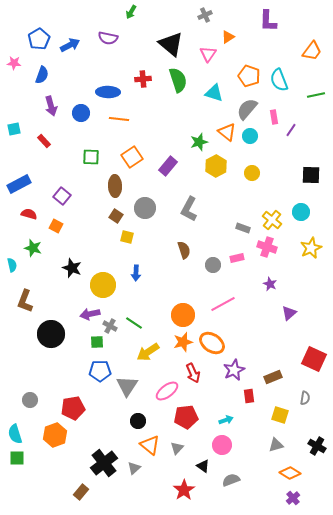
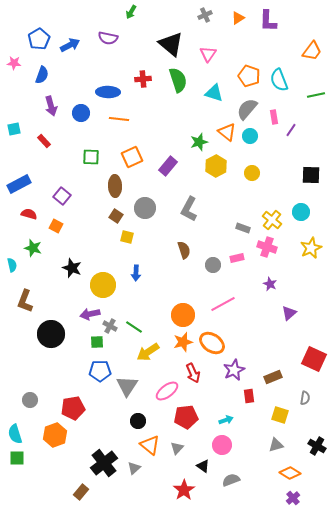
orange triangle at (228, 37): moved 10 px right, 19 px up
orange square at (132, 157): rotated 10 degrees clockwise
green line at (134, 323): moved 4 px down
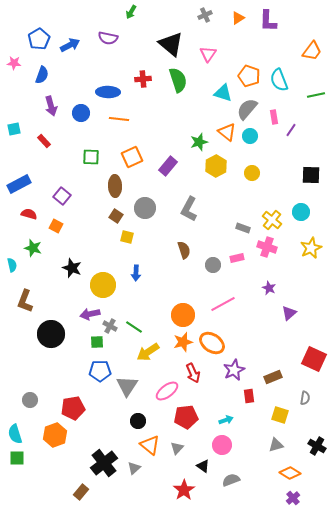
cyan triangle at (214, 93): moved 9 px right
purple star at (270, 284): moved 1 px left, 4 px down
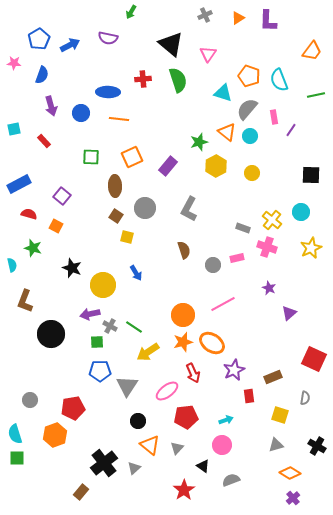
blue arrow at (136, 273): rotated 35 degrees counterclockwise
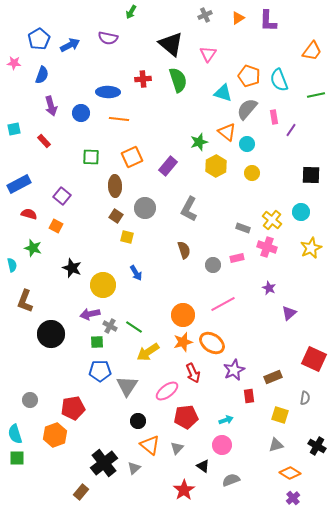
cyan circle at (250, 136): moved 3 px left, 8 px down
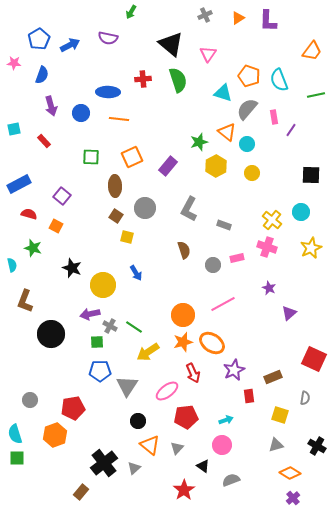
gray rectangle at (243, 228): moved 19 px left, 3 px up
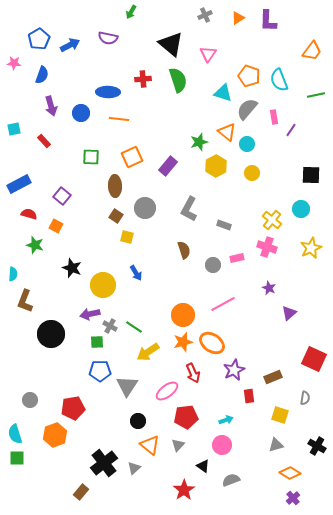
cyan circle at (301, 212): moved 3 px up
green star at (33, 248): moved 2 px right, 3 px up
cyan semicircle at (12, 265): moved 1 px right, 9 px down; rotated 16 degrees clockwise
gray triangle at (177, 448): moved 1 px right, 3 px up
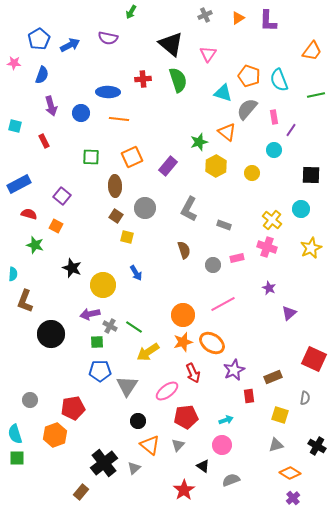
cyan square at (14, 129): moved 1 px right, 3 px up; rotated 24 degrees clockwise
red rectangle at (44, 141): rotated 16 degrees clockwise
cyan circle at (247, 144): moved 27 px right, 6 px down
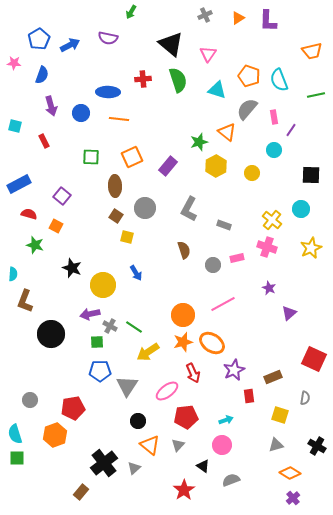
orange trapezoid at (312, 51): rotated 40 degrees clockwise
cyan triangle at (223, 93): moved 6 px left, 3 px up
